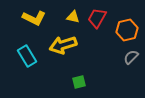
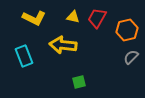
yellow arrow: rotated 24 degrees clockwise
cyan rectangle: moved 3 px left; rotated 10 degrees clockwise
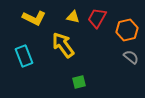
yellow arrow: rotated 48 degrees clockwise
gray semicircle: rotated 84 degrees clockwise
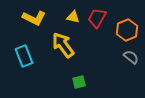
orange hexagon: rotated 10 degrees counterclockwise
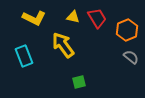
red trapezoid: rotated 120 degrees clockwise
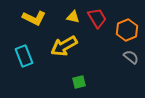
yellow arrow: moved 1 px right, 1 px down; rotated 84 degrees counterclockwise
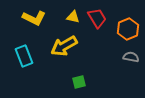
orange hexagon: moved 1 px right, 1 px up
gray semicircle: rotated 28 degrees counterclockwise
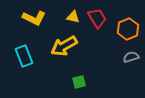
gray semicircle: rotated 28 degrees counterclockwise
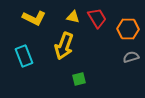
orange hexagon: rotated 25 degrees clockwise
yellow arrow: rotated 40 degrees counterclockwise
green square: moved 3 px up
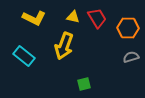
orange hexagon: moved 1 px up
cyan rectangle: rotated 30 degrees counterclockwise
green square: moved 5 px right, 5 px down
